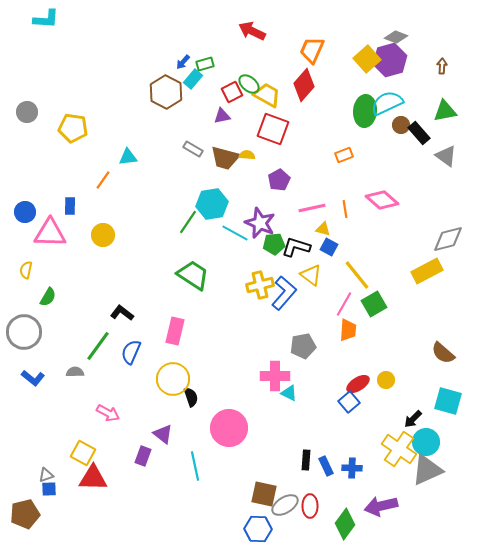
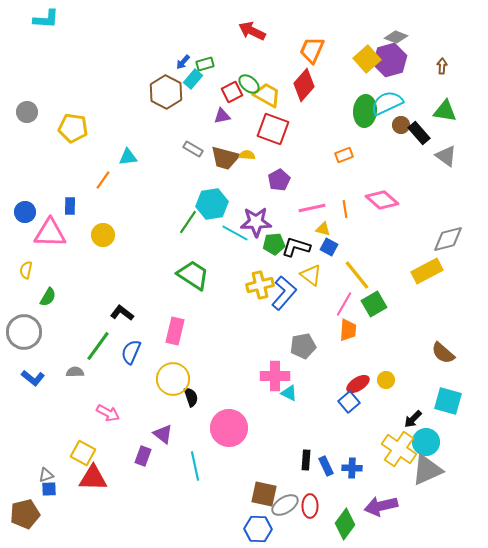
green triangle at (445, 111): rotated 20 degrees clockwise
purple star at (260, 223): moved 4 px left, 1 px up; rotated 24 degrees counterclockwise
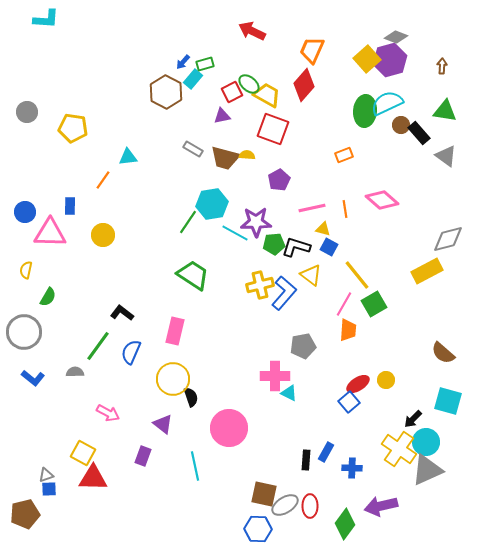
purple triangle at (163, 434): moved 10 px up
blue rectangle at (326, 466): moved 14 px up; rotated 54 degrees clockwise
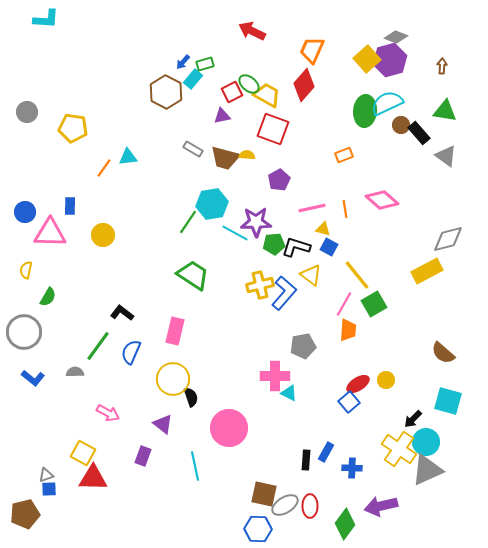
orange line at (103, 180): moved 1 px right, 12 px up
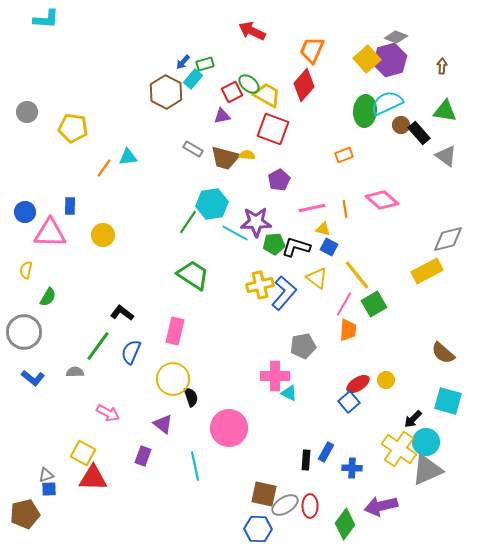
yellow triangle at (311, 275): moved 6 px right, 3 px down
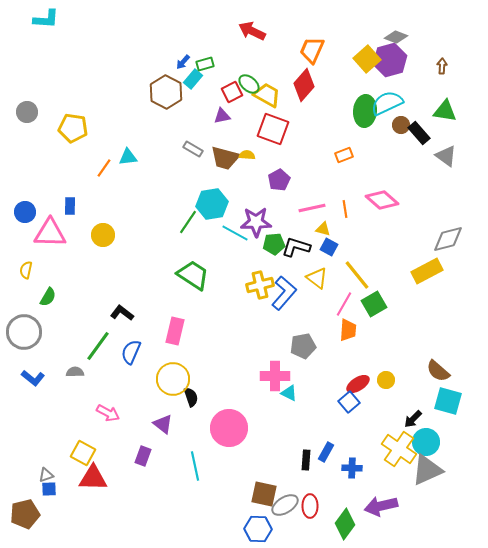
brown semicircle at (443, 353): moved 5 px left, 18 px down
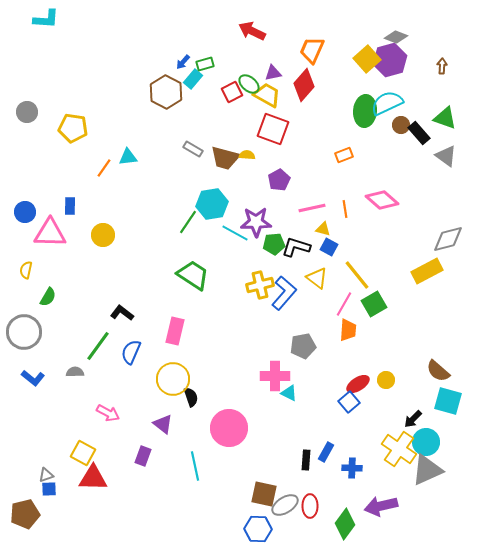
green triangle at (445, 111): moved 7 px down; rotated 10 degrees clockwise
purple triangle at (222, 116): moved 51 px right, 43 px up
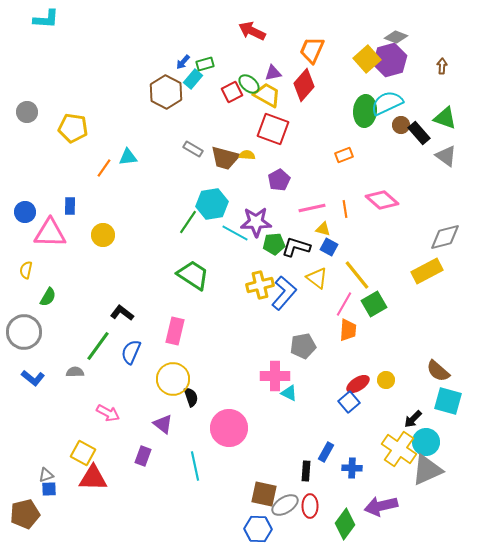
gray diamond at (448, 239): moved 3 px left, 2 px up
black rectangle at (306, 460): moved 11 px down
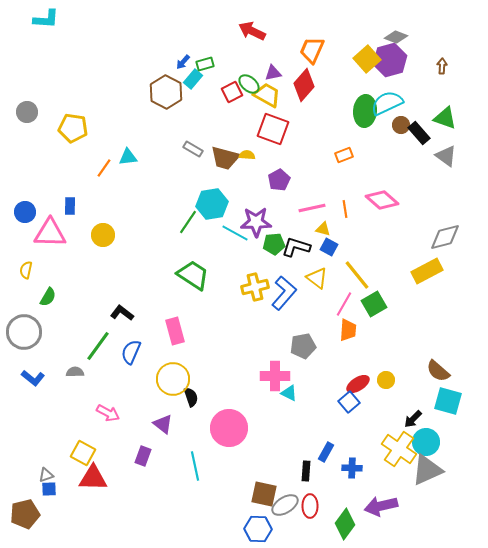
yellow cross at (260, 285): moved 5 px left, 2 px down
pink rectangle at (175, 331): rotated 28 degrees counterclockwise
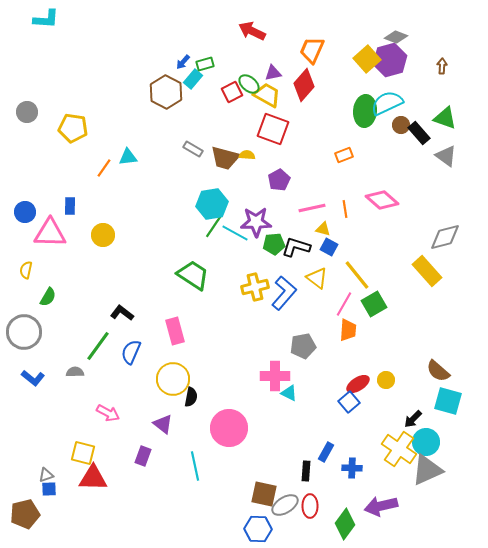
green line at (188, 222): moved 26 px right, 4 px down
yellow rectangle at (427, 271): rotated 76 degrees clockwise
black semicircle at (191, 397): rotated 30 degrees clockwise
yellow square at (83, 453): rotated 15 degrees counterclockwise
